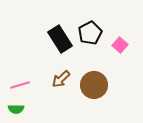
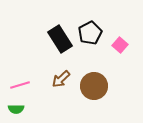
brown circle: moved 1 px down
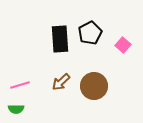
black rectangle: rotated 28 degrees clockwise
pink square: moved 3 px right
brown arrow: moved 3 px down
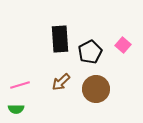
black pentagon: moved 19 px down
brown circle: moved 2 px right, 3 px down
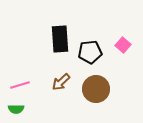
black pentagon: rotated 20 degrees clockwise
